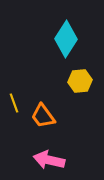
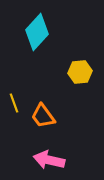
cyan diamond: moved 29 px left, 7 px up; rotated 9 degrees clockwise
yellow hexagon: moved 9 px up
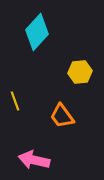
yellow line: moved 1 px right, 2 px up
orange trapezoid: moved 19 px right
pink arrow: moved 15 px left
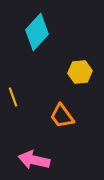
yellow line: moved 2 px left, 4 px up
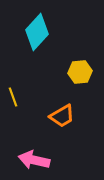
orange trapezoid: rotated 84 degrees counterclockwise
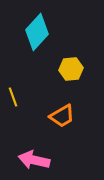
yellow hexagon: moved 9 px left, 3 px up
